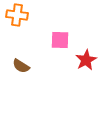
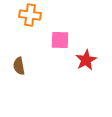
orange cross: moved 13 px right
brown semicircle: moved 2 px left; rotated 48 degrees clockwise
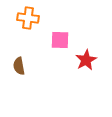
orange cross: moved 2 px left, 3 px down
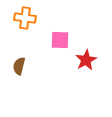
orange cross: moved 3 px left
brown semicircle: rotated 24 degrees clockwise
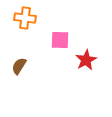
brown semicircle: rotated 18 degrees clockwise
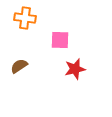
red star: moved 11 px left, 9 px down; rotated 15 degrees clockwise
brown semicircle: rotated 24 degrees clockwise
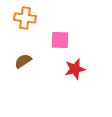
brown semicircle: moved 4 px right, 5 px up
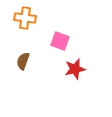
pink square: moved 1 px down; rotated 18 degrees clockwise
brown semicircle: rotated 36 degrees counterclockwise
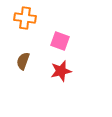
red star: moved 14 px left, 2 px down
